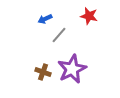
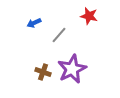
blue arrow: moved 11 px left, 4 px down
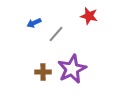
gray line: moved 3 px left, 1 px up
brown cross: rotated 21 degrees counterclockwise
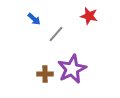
blue arrow: moved 4 px up; rotated 112 degrees counterclockwise
brown cross: moved 2 px right, 2 px down
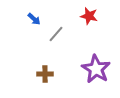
purple star: moved 24 px right; rotated 16 degrees counterclockwise
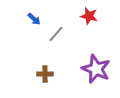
purple star: rotated 8 degrees counterclockwise
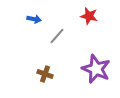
blue arrow: rotated 32 degrees counterclockwise
gray line: moved 1 px right, 2 px down
brown cross: rotated 21 degrees clockwise
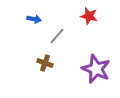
brown cross: moved 11 px up
